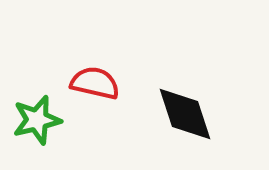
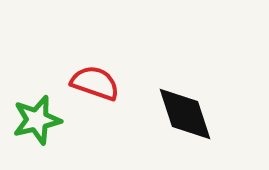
red semicircle: rotated 6 degrees clockwise
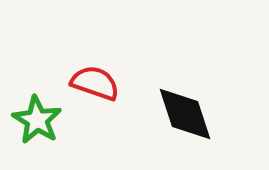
green star: rotated 27 degrees counterclockwise
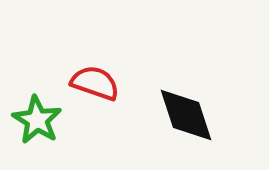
black diamond: moved 1 px right, 1 px down
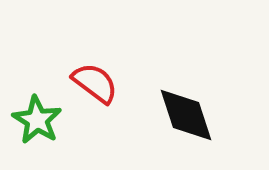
red semicircle: rotated 18 degrees clockwise
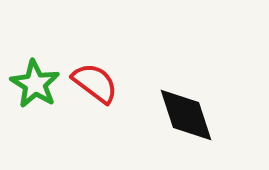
green star: moved 2 px left, 36 px up
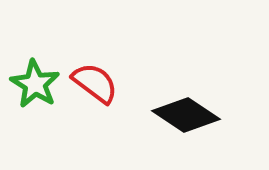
black diamond: rotated 38 degrees counterclockwise
